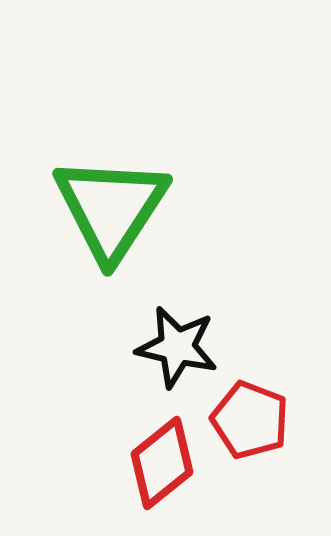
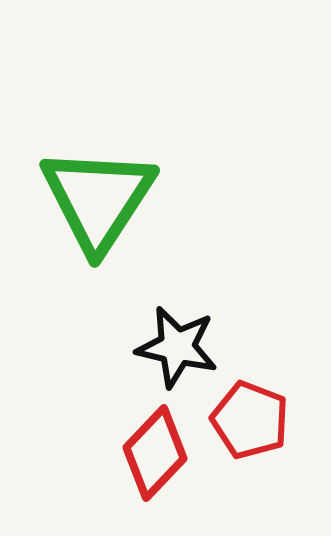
green triangle: moved 13 px left, 9 px up
red diamond: moved 7 px left, 10 px up; rotated 8 degrees counterclockwise
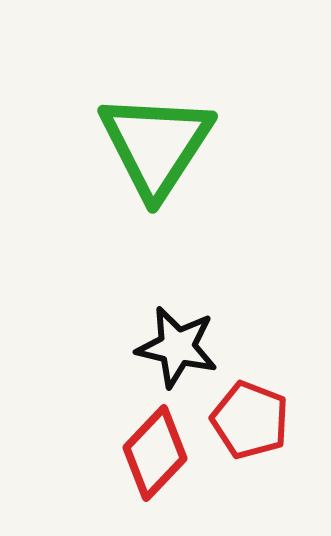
green triangle: moved 58 px right, 54 px up
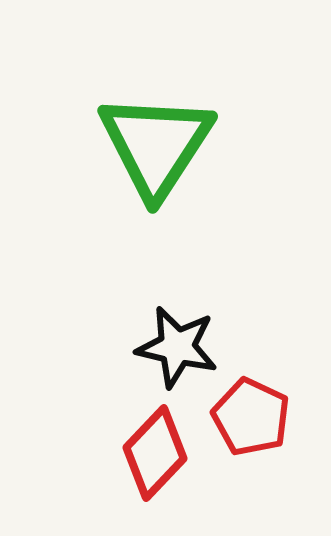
red pentagon: moved 1 px right, 3 px up; rotated 4 degrees clockwise
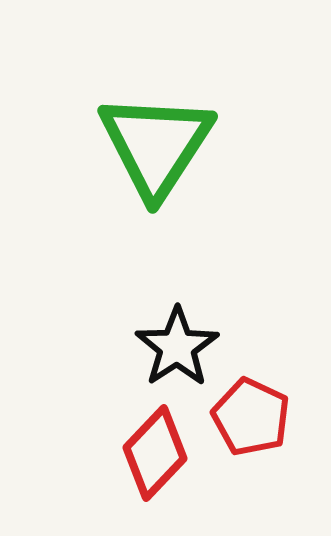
black star: rotated 26 degrees clockwise
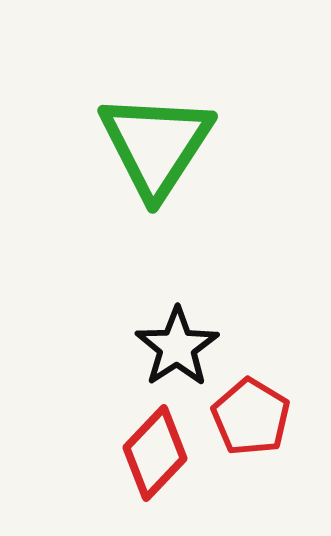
red pentagon: rotated 6 degrees clockwise
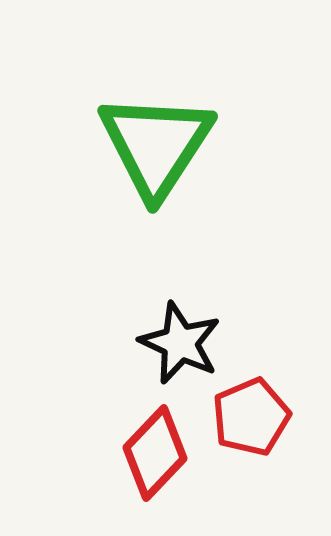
black star: moved 3 px right, 4 px up; rotated 14 degrees counterclockwise
red pentagon: rotated 18 degrees clockwise
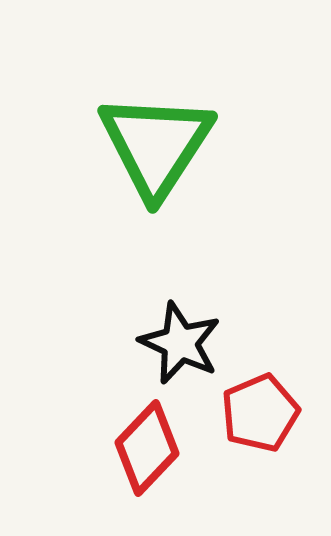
red pentagon: moved 9 px right, 4 px up
red diamond: moved 8 px left, 5 px up
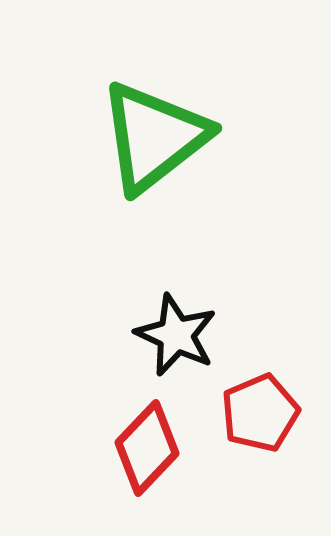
green triangle: moved 2 px left, 8 px up; rotated 19 degrees clockwise
black star: moved 4 px left, 8 px up
